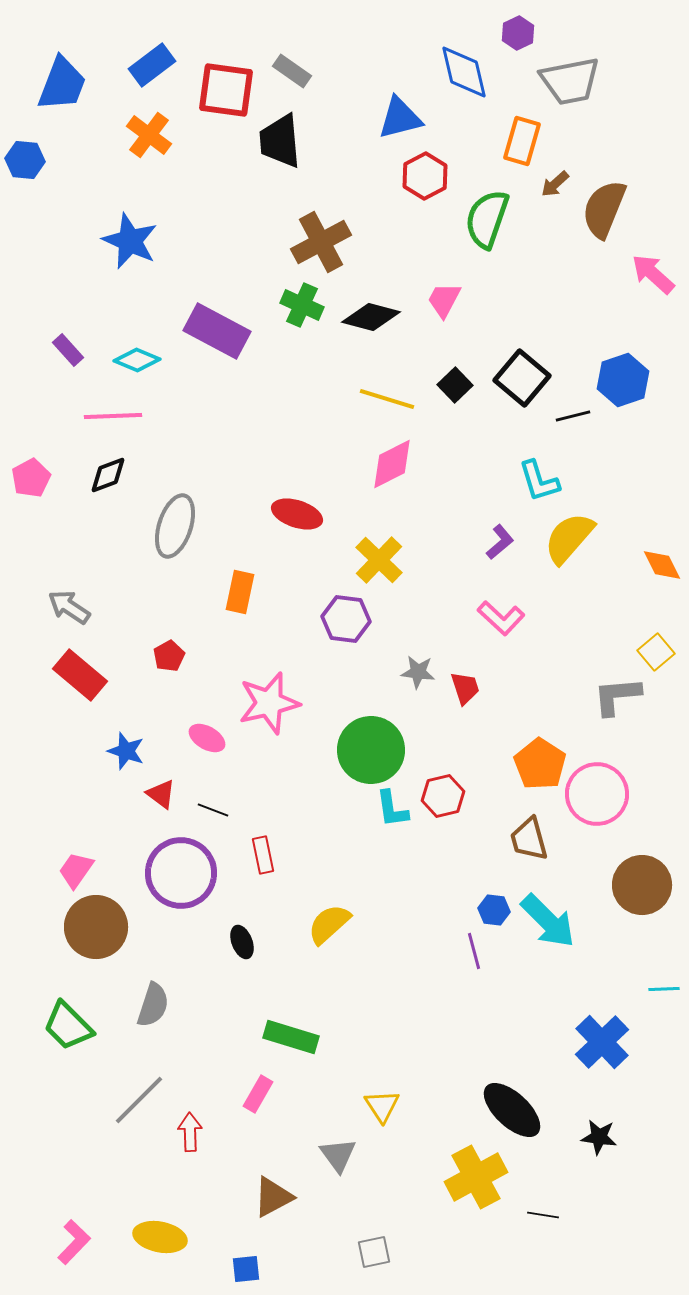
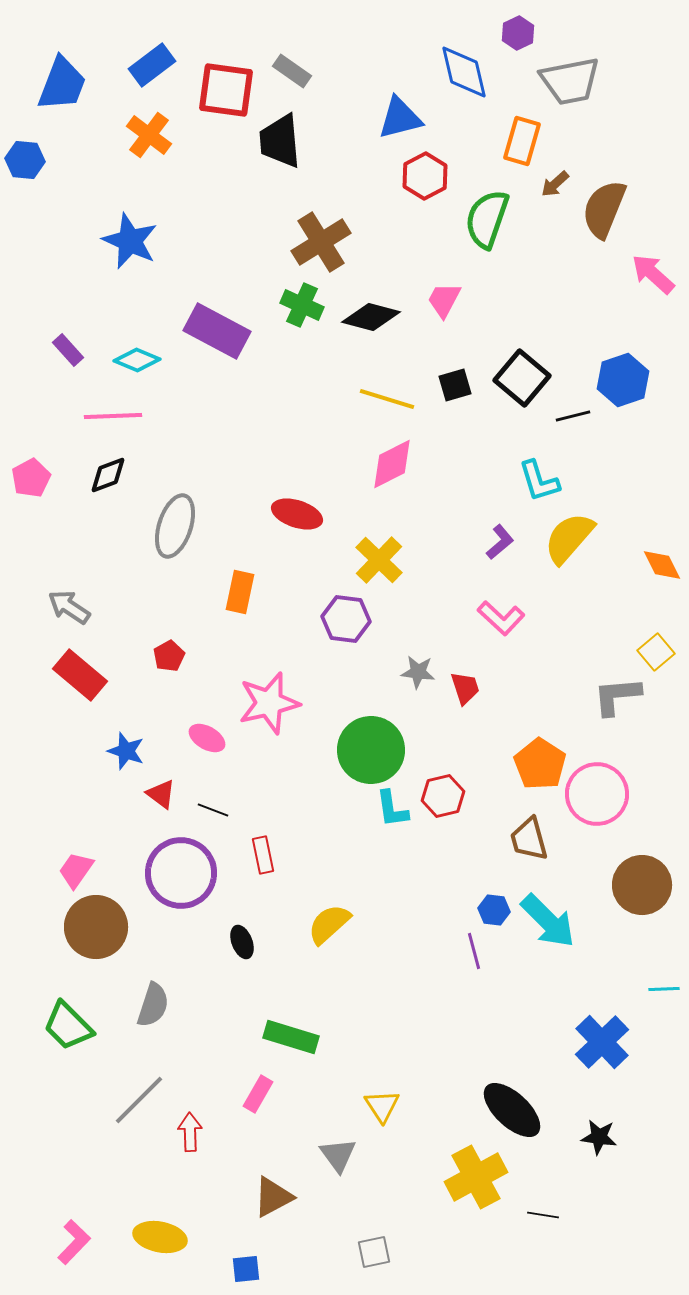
brown cross at (321, 242): rotated 4 degrees counterclockwise
black square at (455, 385): rotated 28 degrees clockwise
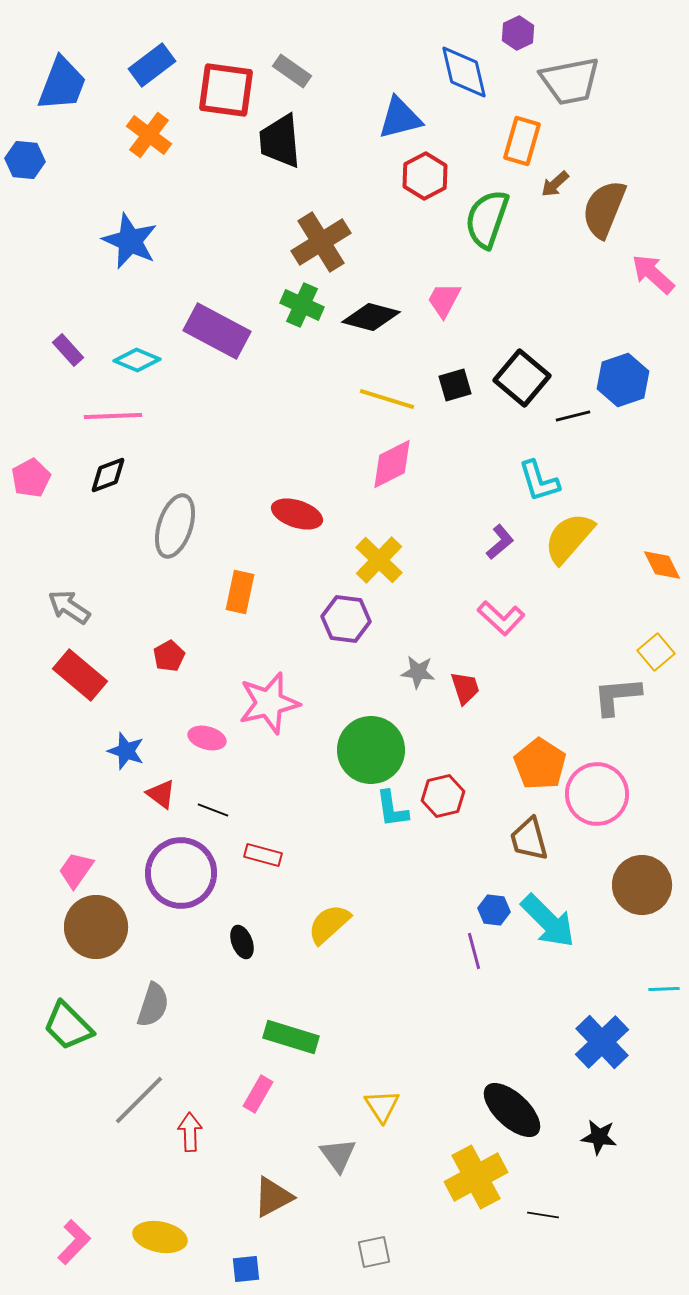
pink ellipse at (207, 738): rotated 15 degrees counterclockwise
red rectangle at (263, 855): rotated 63 degrees counterclockwise
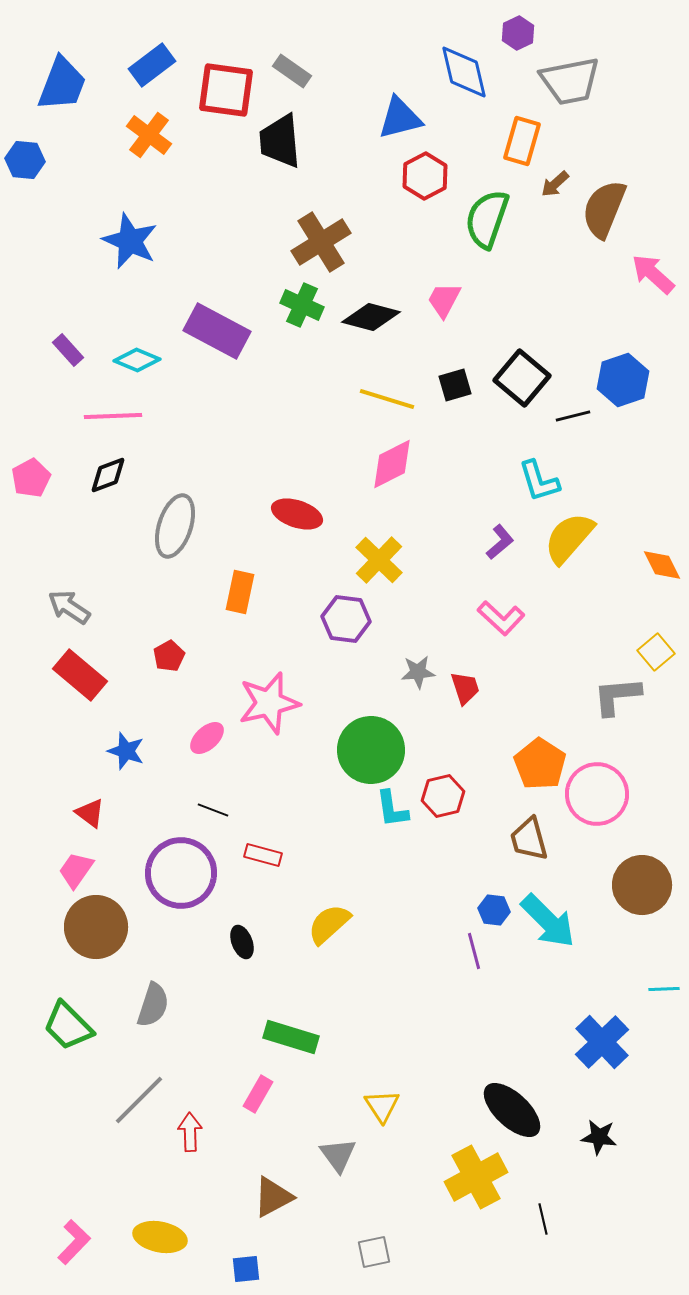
gray star at (418, 672): rotated 12 degrees counterclockwise
pink ellipse at (207, 738): rotated 57 degrees counterclockwise
red triangle at (161, 794): moved 71 px left, 19 px down
black line at (543, 1215): moved 4 px down; rotated 68 degrees clockwise
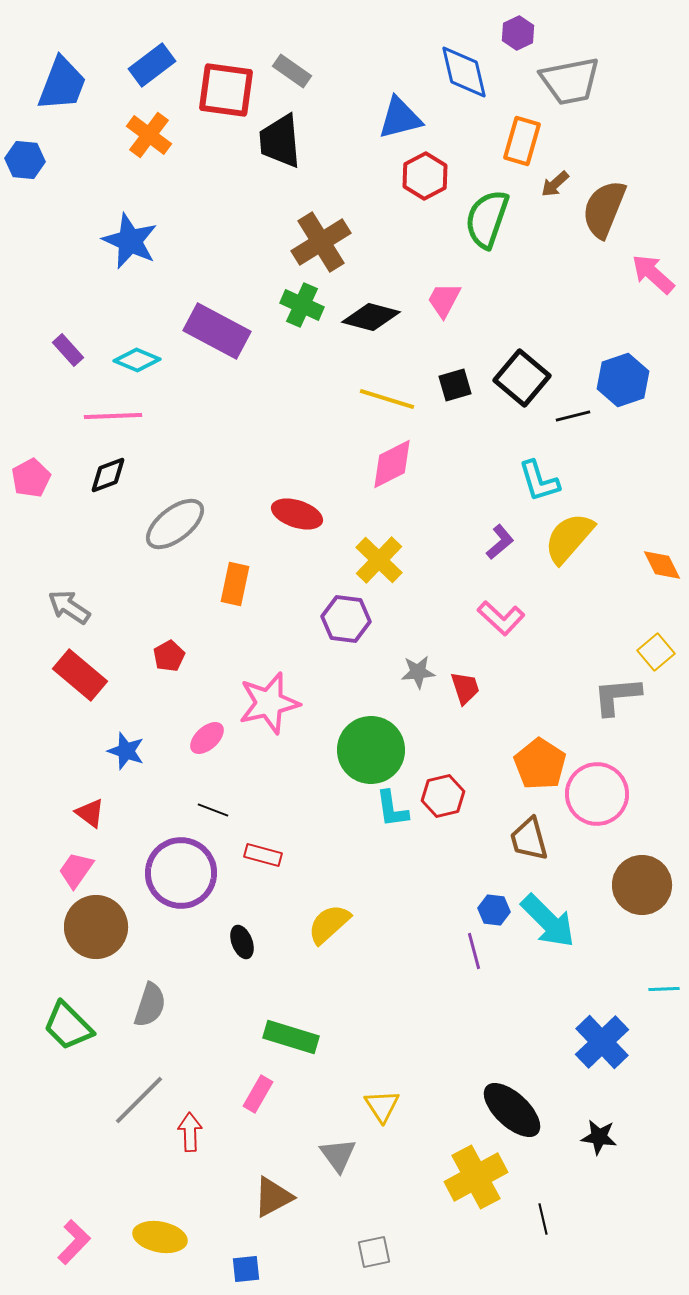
gray ellipse at (175, 526): moved 2 px up; rotated 34 degrees clockwise
orange rectangle at (240, 592): moved 5 px left, 8 px up
gray semicircle at (153, 1005): moved 3 px left
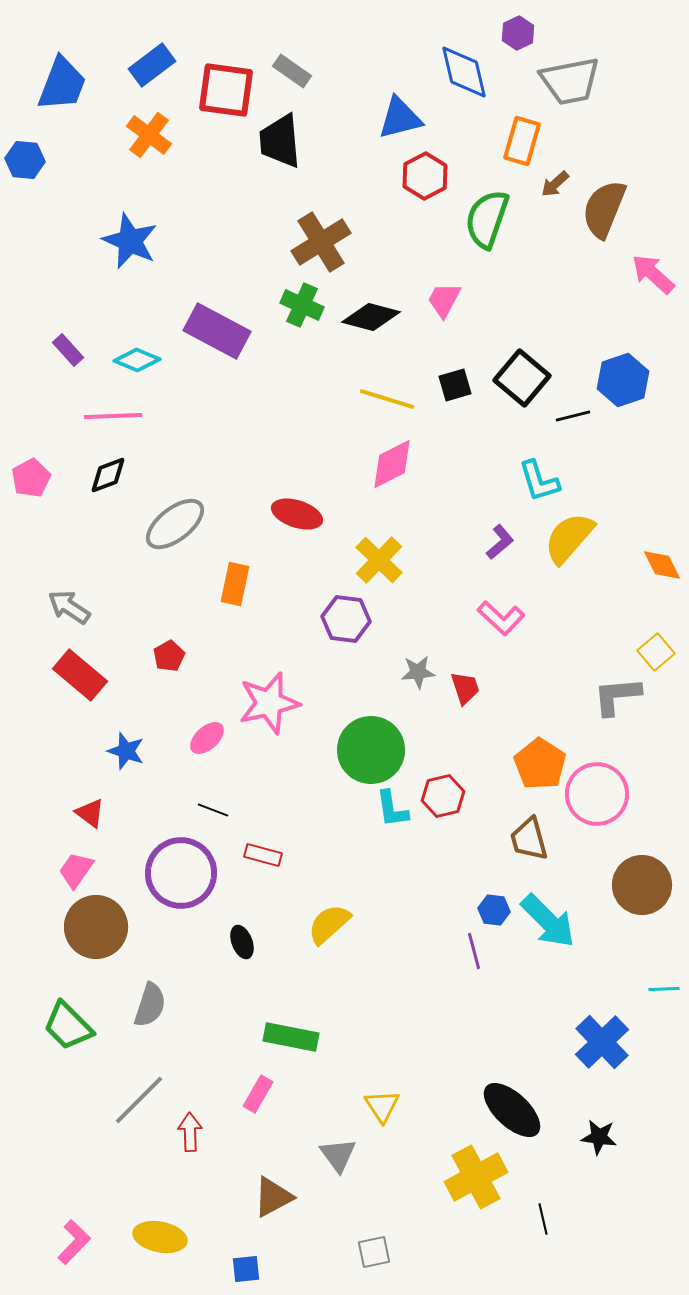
green rectangle at (291, 1037): rotated 6 degrees counterclockwise
